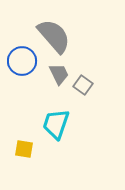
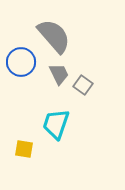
blue circle: moved 1 px left, 1 px down
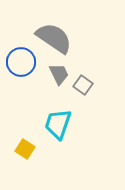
gray semicircle: moved 2 px down; rotated 15 degrees counterclockwise
cyan trapezoid: moved 2 px right
yellow square: moved 1 px right; rotated 24 degrees clockwise
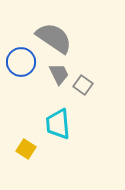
cyan trapezoid: rotated 24 degrees counterclockwise
yellow square: moved 1 px right
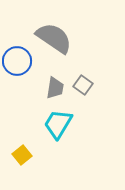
blue circle: moved 4 px left, 1 px up
gray trapezoid: moved 4 px left, 14 px down; rotated 35 degrees clockwise
cyan trapezoid: rotated 36 degrees clockwise
yellow square: moved 4 px left, 6 px down; rotated 18 degrees clockwise
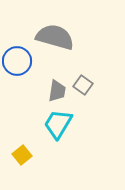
gray semicircle: moved 1 px right, 1 px up; rotated 18 degrees counterclockwise
gray trapezoid: moved 2 px right, 3 px down
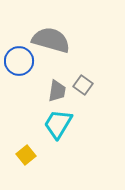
gray semicircle: moved 4 px left, 3 px down
blue circle: moved 2 px right
yellow square: moved 4 px right
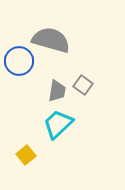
cyan trapezoid: rotated 16 degrees clockwise
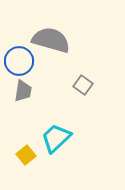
gray trapezoid: moved 34 px left
cyan trapezoid: moved 2 px left, 14 px down
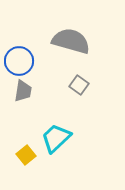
gray semicircle: moved 20 px right, 1 px down
gray square: moved 4 px left
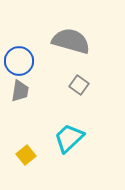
gray trapezoid: moved 3 px left
cyan trapezoid: moved 13 px right
